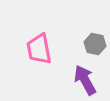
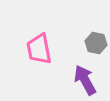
gray hexagon: moved 1 px right, 1 px up
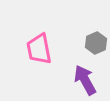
gray hexagon: rotated 25 degrees clockwise
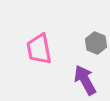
gray hexagon: rotated 15 degrees counterclockwise
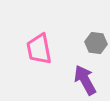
gray hexagon: rotated 15 degrees counterclockwise
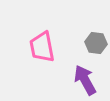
pink trapezoid: moved 3 px right, 2 px up
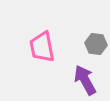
gray hexagon: moved 1 px down
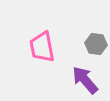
purple arrow: rotated 12 degrees counterclockwise
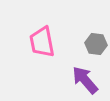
pink trapezoid: moved 5 px up
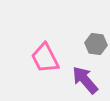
pink trapezoid: moved 3 px right, 16 px down; rotated 16 degrees counterclockwise
